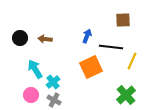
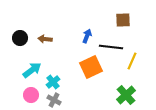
cyan arrow: moved 3 px left, 1 px down; rotated 84 degrees clockwise
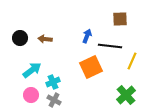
brown square: moved 3 px left, 1 px up
black line: moved 1 px left, 1 px up
cyan cross: rotated 16 degrees clockwise
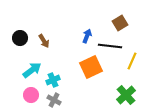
brown square: moved 4 px down; rotated 28 degrees counterclockwise
brown arrow: moved 1 px left, 2 px down; rotated 128 degrees counterclockwise
cyan cross: moved 2 px up
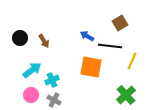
blue arrow: rotated 80 degrees counterclockwise
orange square: rotated 35 degrees clockwise
cyan cross: moved 1 px left
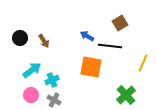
yellow line: moved 11 px right, 2 px down
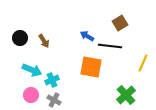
cyan arrow: rotated 60 degrees clockwise
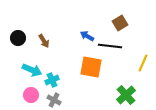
black circle: moved 2 px left
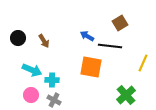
cyan cross: rotated 24 degrees clockwise
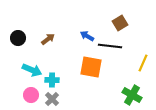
brown arrow: moved 4 px right, 2 px up; rotated 96 degrees counterclockwise
green cross: moved 6 px right; rotated 18 degrees counterclockwise
gray cross: moved 2 px left, 1 px up; rotated 16 degrees clockwise
